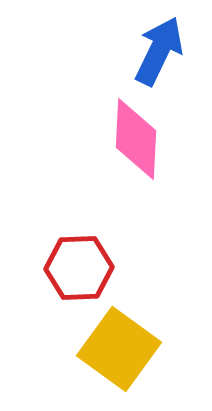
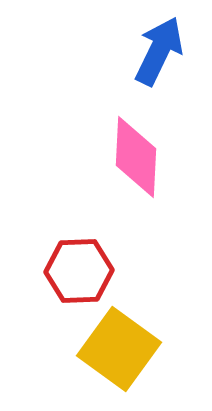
pink diamond: moved 18 px down
red hexagon: moved 3 px down
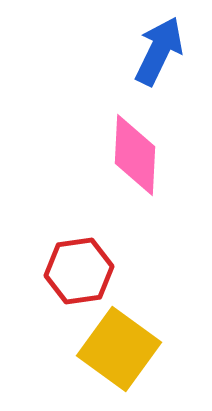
pink diamond: moved 1 px left, 2 px up
red hexagon: rotated 6 degrees counterclockwise
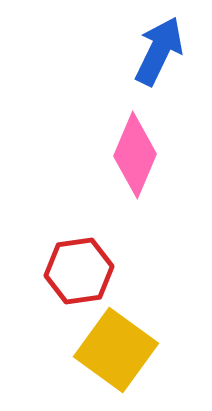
pink diamond: rotated 20 degrees clockwise
yellow square: moved 3 px left, 1 px down
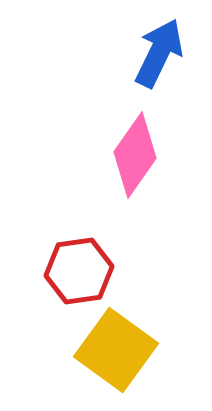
blue arrow: moved 2 px down
pink diamond: rotated 12 degrees clockwise
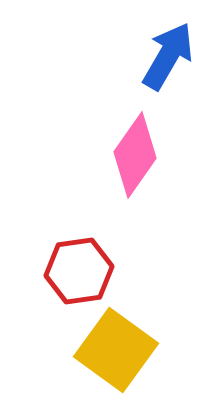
blue arrow: moved 9 px right, 3 px down; rotated 4 degrees clockwise
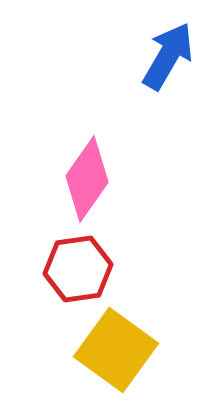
pink diamond: moved 48 px left, 24 px down
red hexagon: moved 1 px left, 2 px up
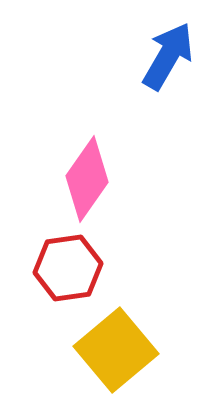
red hexagon: moved 10 px left, 1 px up
yellow square: rotated 14 degrees clockwise
